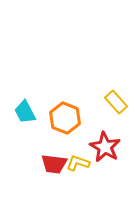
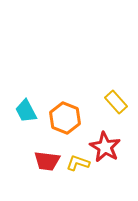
cyan trapezoid: moved 1 px right, 1 px up
red trapezoid: moved 7 px left, 3 px up
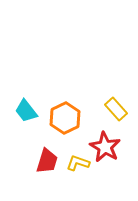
yellow rectangle: moved 7 px down
cyan trapezoid: rotated 10 degrees counterclockwise
orange hexagon: rotated 12 degrees clockwise
red trapezoid: rotated 80 degrees counterclockwise
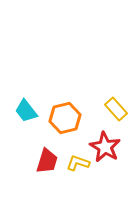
orange hexagon: rotated 12 degrees clockwise
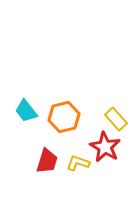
yellow rectangle: moved 10 px down
orange hexagon: moved 1 px left, 1 px up
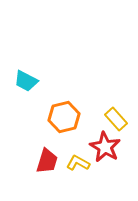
cyan trapezoid: moved 30 px up; rotated 25 degrees counterclockwise
yellow L-shape: rotated 10 degrees clockwise
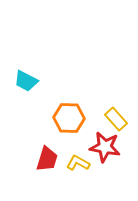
orange hexagon: moved 5 px right, 1 px down; rotated 16 degrees clockwise
red star: rotated 20 degrees counterclockwise
red trapezoid: moved 2 px up
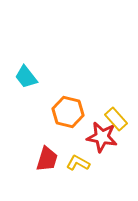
cyan trapezoid: moved 4 px up; rotated 25 degrees clockwise
orange hexagon: moved 1 px left, 6 px up; rotated 12 degrees clockwise
red star: moved 3 px left, 10 px up
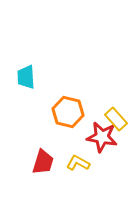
cyan trapezoid: rotated 35 degrees clockwise
red trapezoid: moved 4 px left, 3 px down
